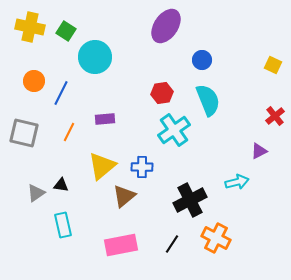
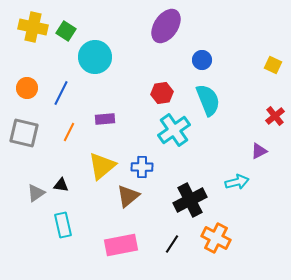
yellow cross: moved 3 px right
orange circle: moved 7 px left, 7 px down
brown triangle: moved 4 px right
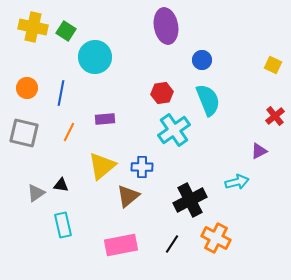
purple ellipse: rotated 44 degrees counterclockwise
blue line: rotated 15 degrees counterclockwise
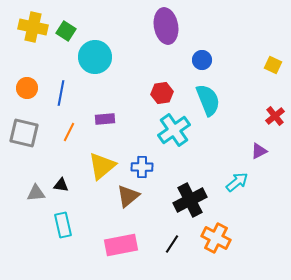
cyan arrow: rotated 25 degrees counterclockwise
gray triangle: rotated 30 degrees clockwise
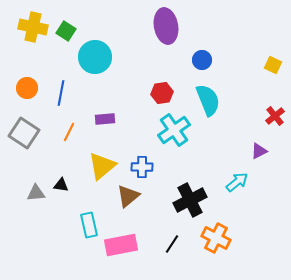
gray square: rotated 20 degrees clockwise
cyan rectangle: moved 26 px right
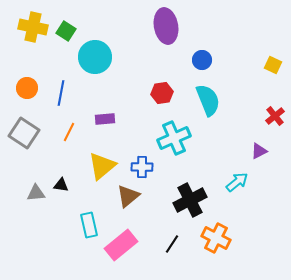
cyan cross: moved 8 px down; rotated 12 degrees clockwise
pink rectangle: rotated 28 degrees counterclockwise
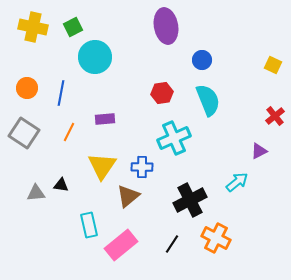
green square: moved 7 px right, 4 px up; rotated 30 degrees clockwise
yellow triangle: rotated 16 degrees counterclockwise
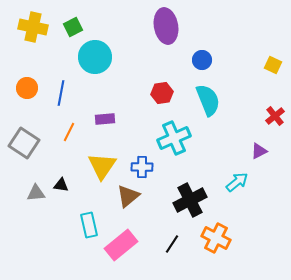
gray square: moved 10 px down
